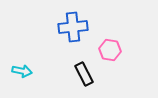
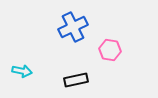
blue cross: rotated 20 degrees counterclockwise
black rectangle: moved 8 px left, 6 px down; rotated 75 degrees counterclockwise
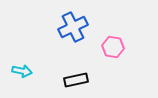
pink hexagon: moved 3 px right, 3 px up
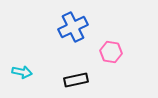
pink hexagon: moved 2 px left, 5 px down
cyan arrow: moved 1 px down
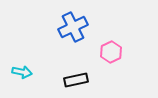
pink hexagon: rotated 25 degrees clockwise
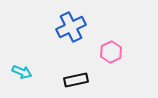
blue cross: moved 2 px left
cyan arrow: rotated 12 degrees clockwise
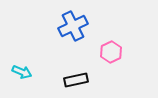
blue cross: moved 2 px right, 1 px up
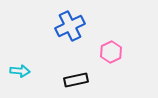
blue cross: moved 3 px left
cyan arrow: moved 2 px left, 1 px up; rotated 18 degrees counterclockwise
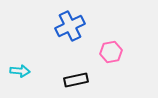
pink hexagon: rotated 15 degrees clockwise
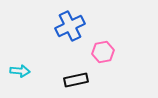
pink hexagon: moved 8 px left
